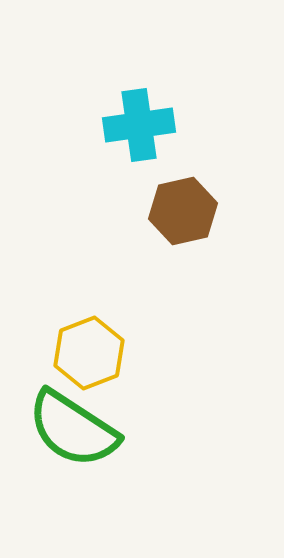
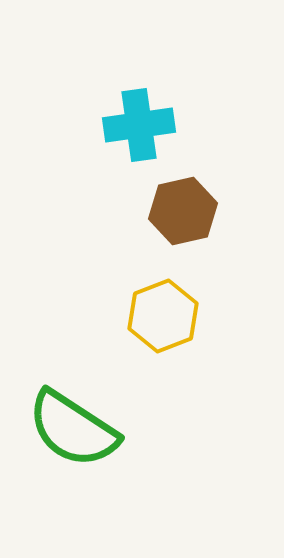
yellow hexagon: moved 74 px right, 37 px up
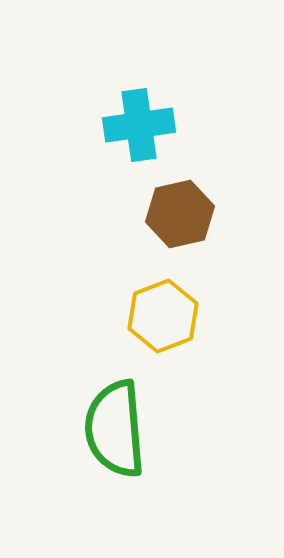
brown hexagon: moved 3 px left, 3 px down
green semicircle: moved 42 px right; rotated 52 degrees clockwise
